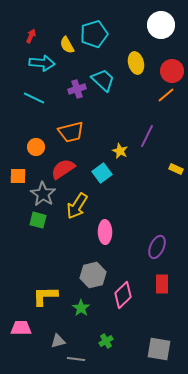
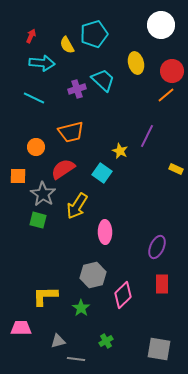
cyan square: rotated 18 degrees counterclockwise
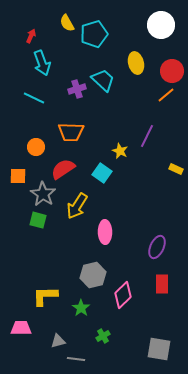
yellow semicircle: moved 22 px up
cyan arrow: rotated 65 degrees clockwise
orange trapezoid: rotated 16 degrees clockwise
green cross: moved 3 px left, 5 px up
